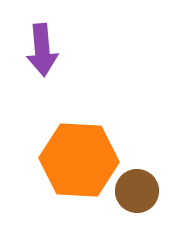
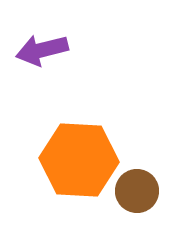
purple arrow: rotated 81 degrees clockwise
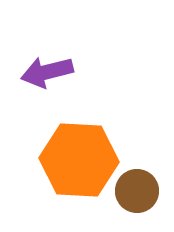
purple arrow: moved 5 px right, 22 px down
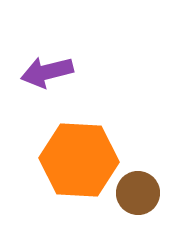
brown circle: moved 1 px right, 2 px down
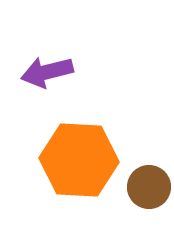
brown circle: moved 11 px right, 6 px up
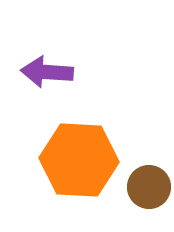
purple arrow: rotated 18 degrees clockwise
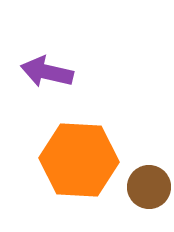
purple arrow: rotated 9 degrees clockwise
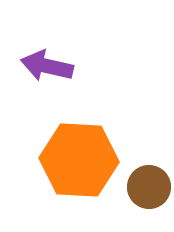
purple arrow: moved 6 px up
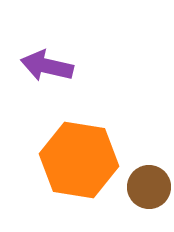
orange hexagon: rotated 6 degrees clockwise
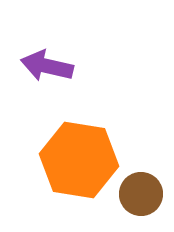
brown circle: moved 8 px left, 7 px down
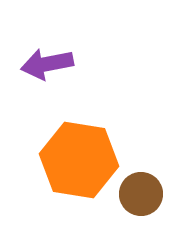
purple arrow: moved 2 px up; rotated 24 degrees counterclockwise
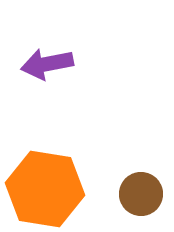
orange hexagon: moved 34 px left, 29 px down
